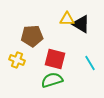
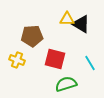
green semicircle: moved 14 px right, 4 px down
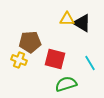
black triangle: moved 1 px right, 1 px up
brown pentagon: moved 2 px left, 6 px down
yellow cross: moved 2 px right
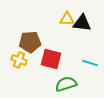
black triangle: rotated 24 degrees counterclockwise
red square: moved 4 px left
cyan line: rotated 42 degrees counterclockwise
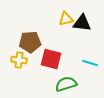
yellow triangle: moved 1 px left; rotated 14 degrees counterclockwise
yellow cross: rotated 14 degrees counterclockwise
